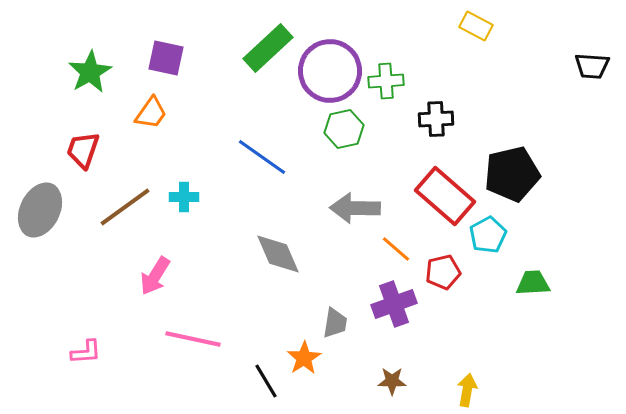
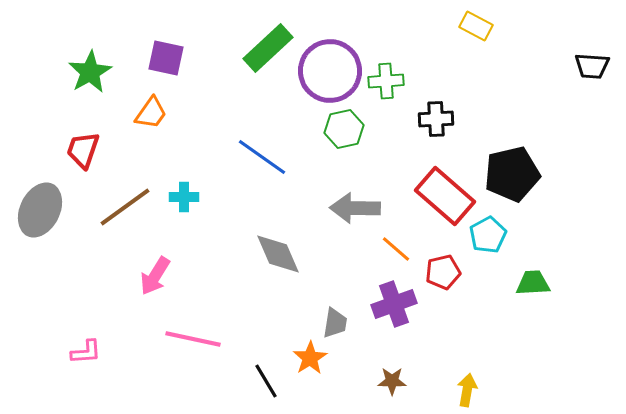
orange star: moved 6 px right
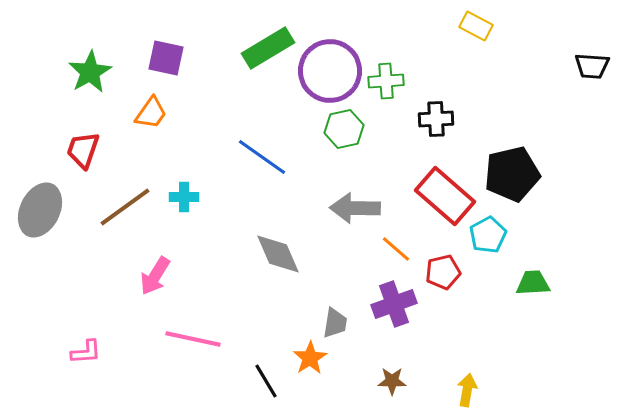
green rectangle: rotated 12 degrees clockwise
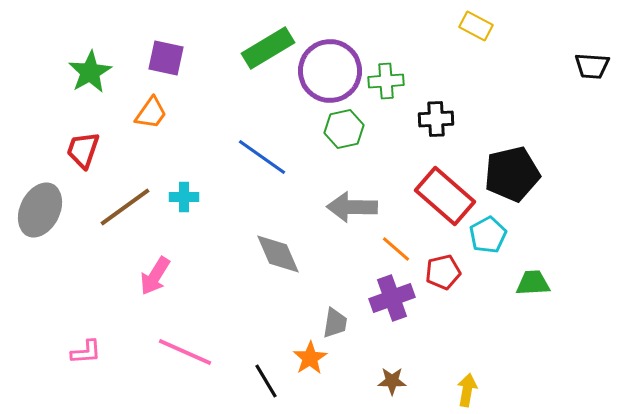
gray arrow: moved 3 px left, 1 px up
purple cross: moved 2 px left, 6 px up
pink line: moved 8 px left, 13 px down; rotated 12 degrees clockwise
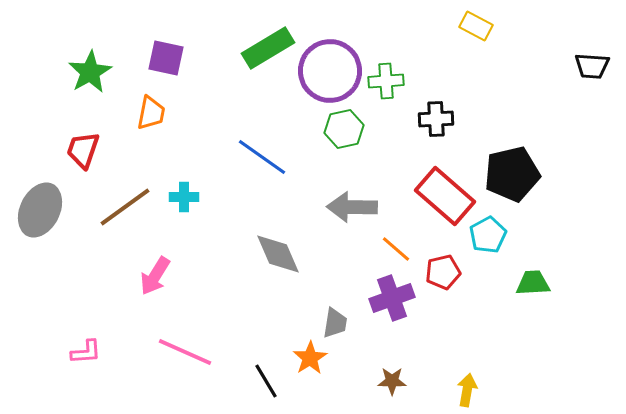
orange trapezoid: rotated 24 degrees counterclockwise
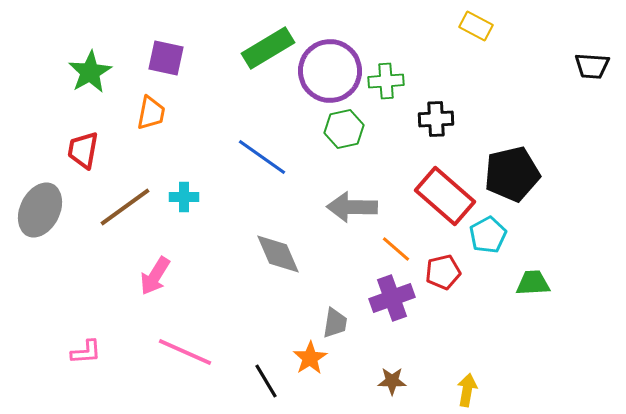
red trapezoid: rotated 9 degrees counterclockwise
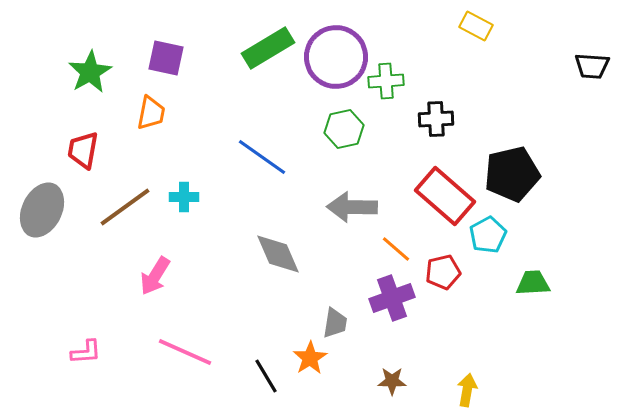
purple circle: moved 6 px right, 14 px up
gray ellipse: moved 2 px right
black line: moved 5 px up
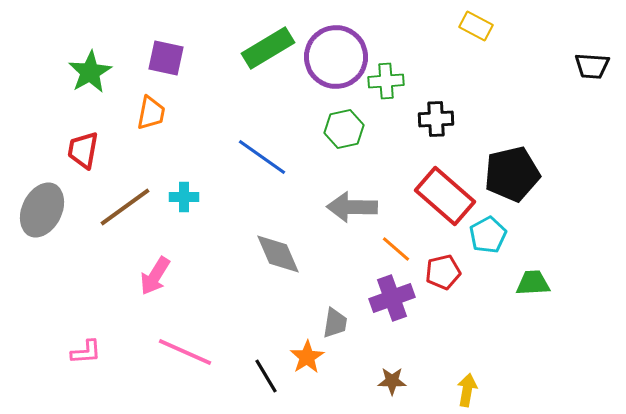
orange star: moved 3 px left, 1 px up
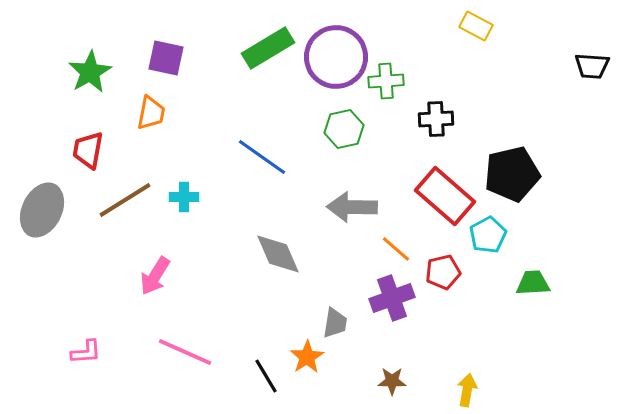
red trapezoid: moved 5 px right
brown line: moved 7 px up; rotated 4 degrees clockwise
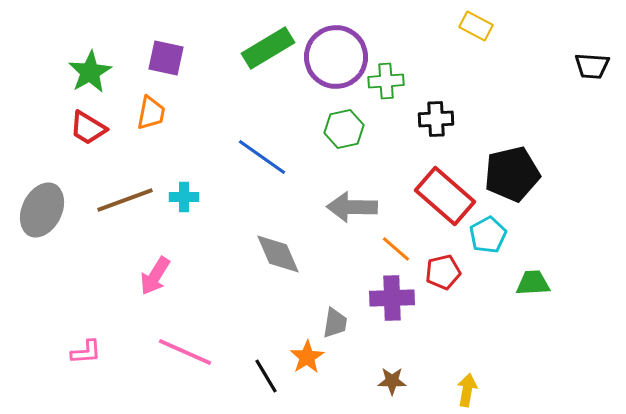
red trapezoid: moved 22 px up; rotated 69 degrees counterclockwise
brown line: rotated 12 degrees clockwise
purple cross: rotated 18 degrees clockwise
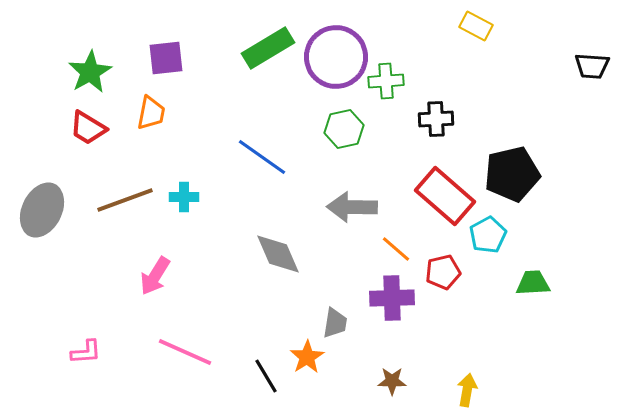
purple square: rotated 18 degrees counterclockwise
